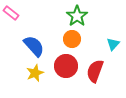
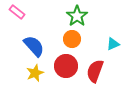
pink rectangle: moved 6 px right, 1 px up
cyan triangle: rotated 24 degrees clockwise
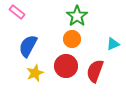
blue semicircle: moved 6 px left; rotated 110 degrees counterclockwise
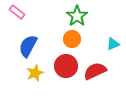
red semicircle: rotated 45 degrees clockwise
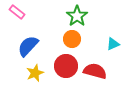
blue semicircle: rotated 15 degrees clockwise
red semicircle: rotated 40 degrees clockwise
